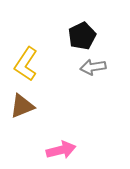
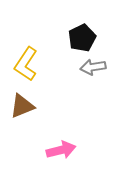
black pentagon: moved 2 px down
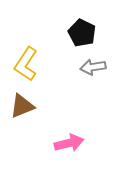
black pentagon: moved 5 px up; rotated 20 degrees counterclockwise
pink arrow: moved 8 px right, 7 px up
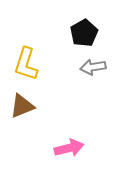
black pentagon: moved 2 px right; rotated 16 degrees clockwise
yellow L-shape: rotated 16 degrees counterclockwise
pink arrow: moved 5 px down
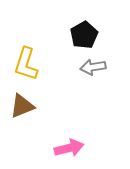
black pentagon: moved 2 px down
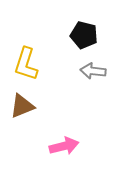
black pentagon: rotated 28 degrees counterclockwise
gray arrow: moved 4 px down; rotated 15 degrees clockwise
pink arrow: moved 5 px left, 2 px up
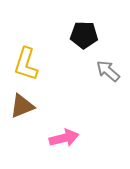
black pentagon: rotated 12 degrees counterclockwise
gray arrow: moved 15 px right; rotated 35 degrees clockwise
pink arrow: moved 8 px up
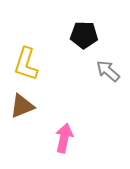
pink arrow: rotated 64 degrees counterclockwise
